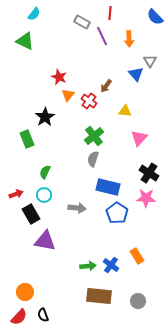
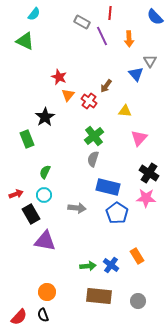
orange circle: moved 22 px right
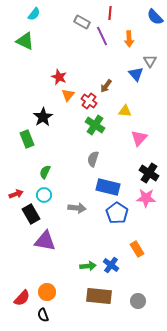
black star: moved 2 px left
green cross: moved 1 px right, 11 px up; rotated 18 degrees counterclockwise
orange rectangle: moved 7 px up
red semicircle: moved 3 px right, 19 px up
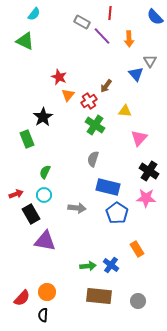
purple line: rotated 18 degrees counterclockwise
red cross: rotated 21 degrees clockwise
black cross: moved 2 px up
black semicircle: rotated 24 degrees clockwise
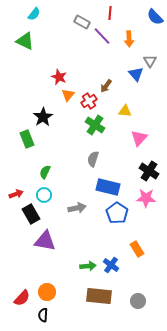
gray arrow: rotated 18 degrees counterclockwise
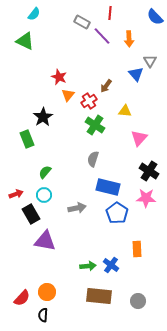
green semicircle: rotated 16 degrees clockwise
orange rectangle: rotated 28 degrees clockwise
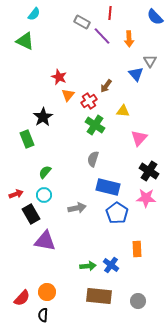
yellow triangle: moved 2 px left
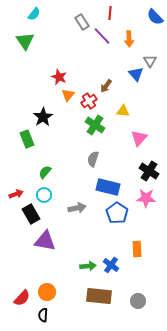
gray rectangle: rotated 28 degrees clockwise
green triangle: rotated 30 degrees clockwise
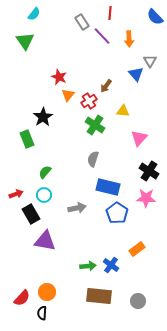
orange rectangle: rotated 56 degrees clockwise
black semicircle: moved 1 px left, 2 px up
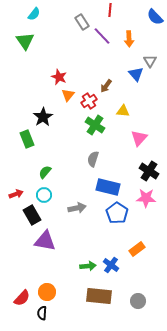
red line: moved 3 px up
black rectangle: moved 1 px right, 1 px down
